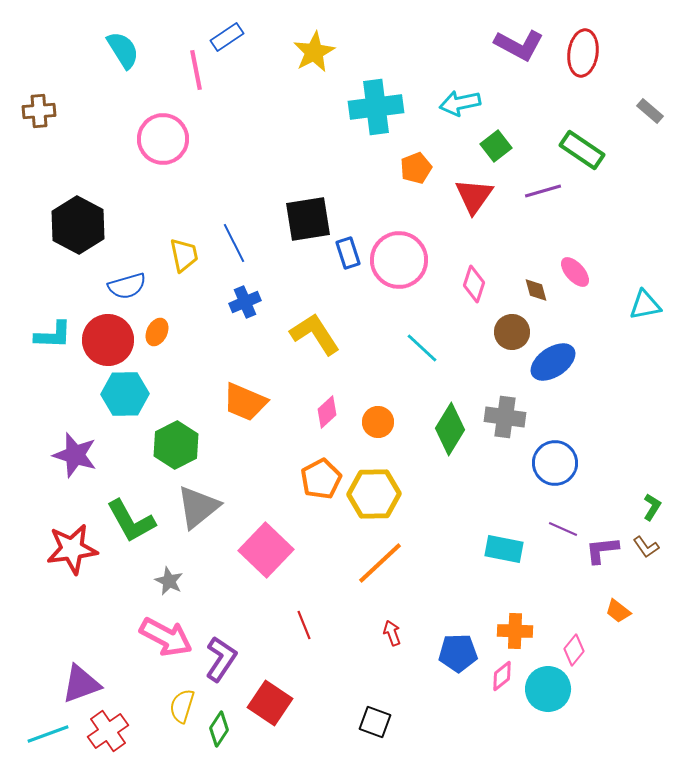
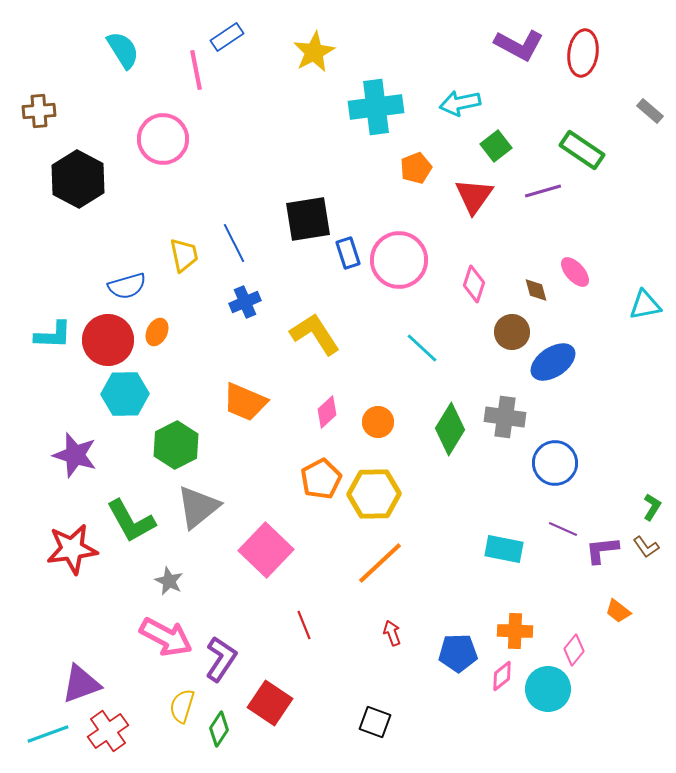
black hexagon at (78, 225): moved 46 px up
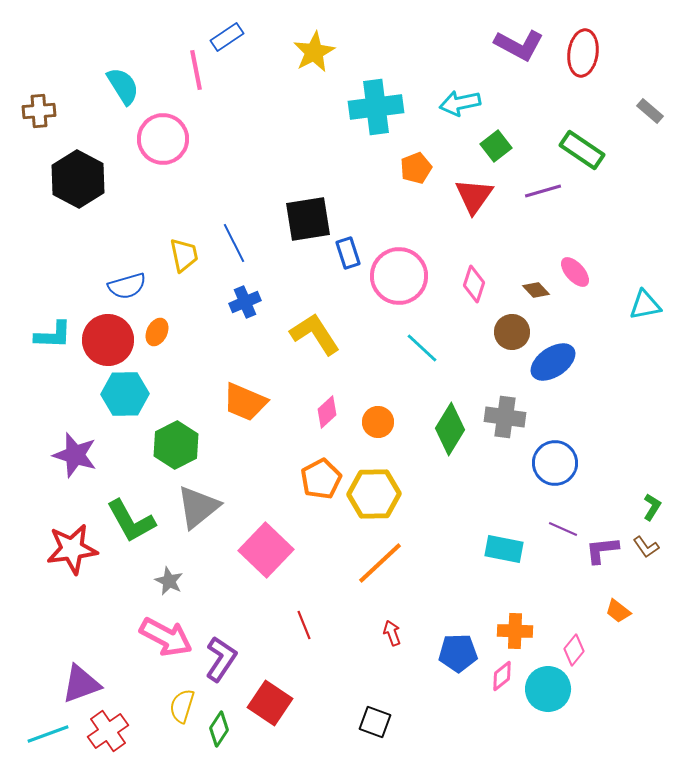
cyan semicircle at (123, 50): moved 36 px down
pink circle at (399, 260): moved 16 px down
brown diamond at (536, 290): rotated 28 degrees counterclockwise
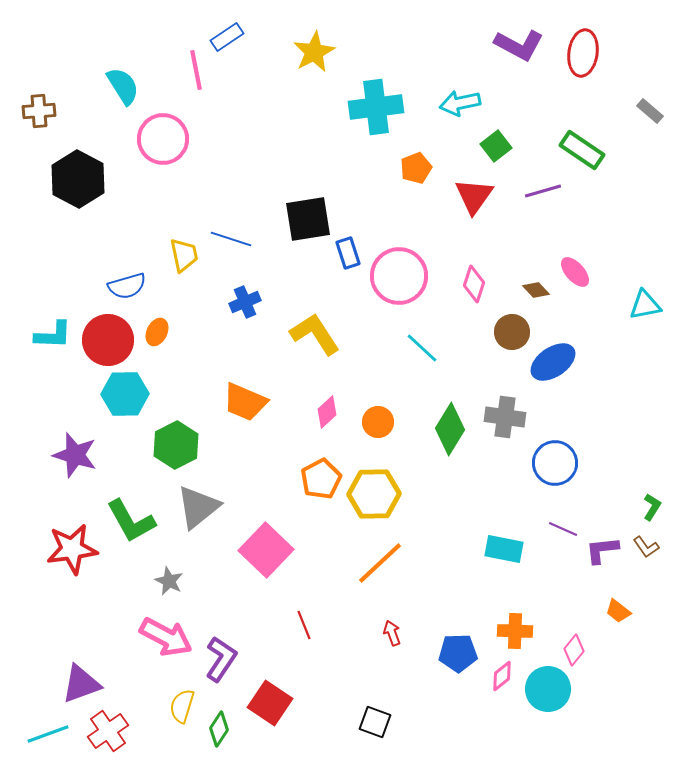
blue line at (234, 243): moved 3 px left, 4 px up; rotated 45 degrees counterclockwise
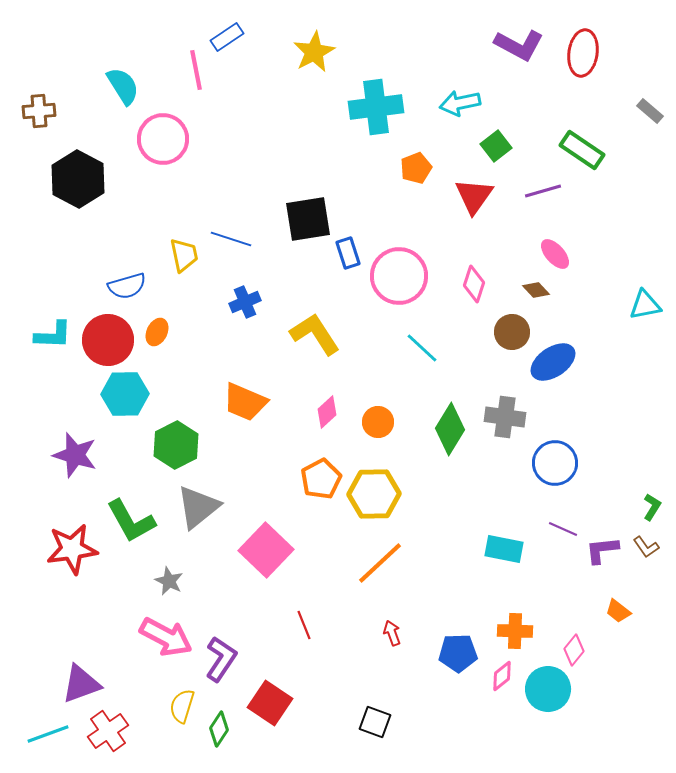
pink ellipse at (575, 272): moved 20 px left, 18 px up
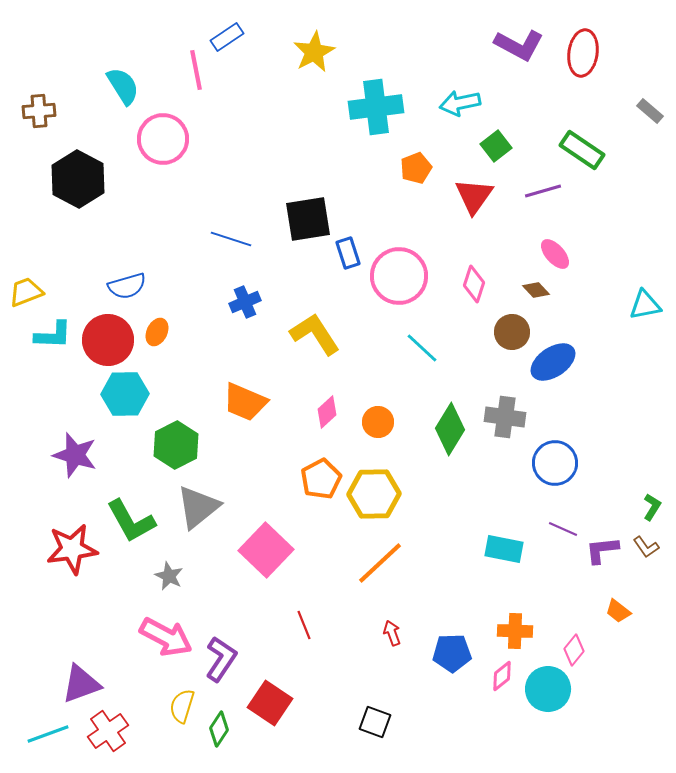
yellow trapezoid at (184, 255): moved 158 px left, 37 px down; rotated 99 degrees counterclockwise
gray star at (169, 581): moved 5 px up
blue pentagon at (458, 653): moved 6 px left
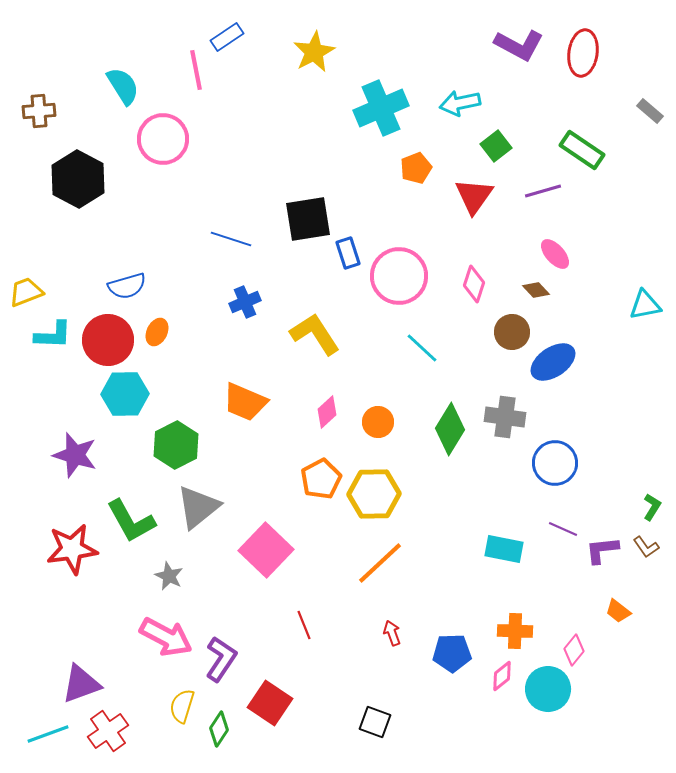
cyan cross at (376, 107): moved 5 px right, 1 px down; rotated 16 degrees counterclockwise
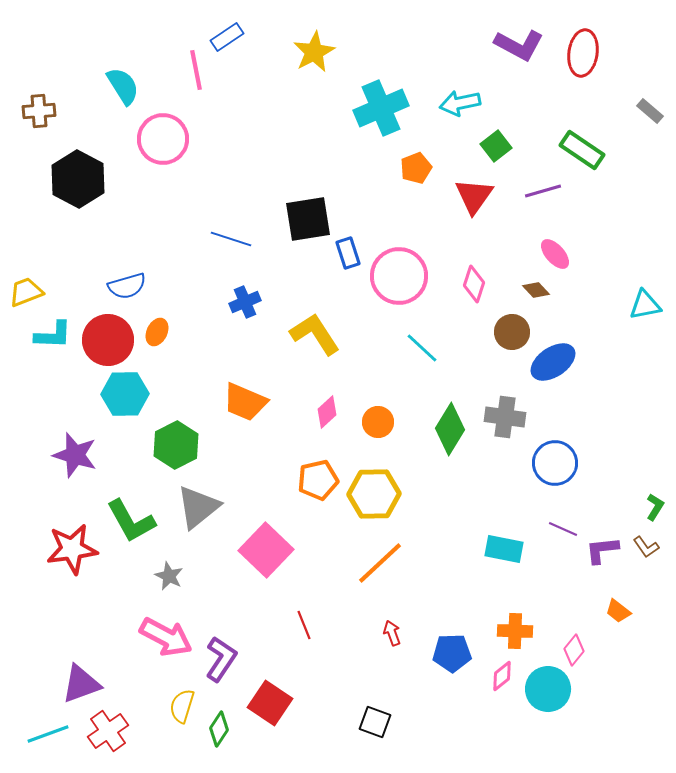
orange pentagon at (321, 479): moved 3 px left, 1 px down; rotated 15 degrees clockwise
green L-shape at (652, 507): moved 3 px right
